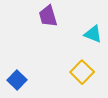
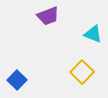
purple trapezoid: rotated 95 degrees counterclockwise
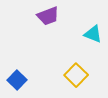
yellow square: moved 6 px left, 3 px down
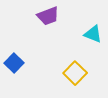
yellow square: moved 1 px left, 2 px up
blue square: moved 3 px left, 17 px up
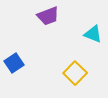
blue square: rotated 12 degrees clockwise
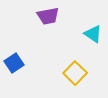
purple trapezoid: rotated 10 degrees clockwise
cyan triangle: rotated 12 degrees clockwise
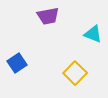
cyan triangle: rotated 12 degrees counterclockwise
blue square: moved 3 px right
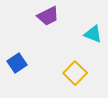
purple trapezoid: rotated 15 degrees counterclockwise
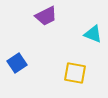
purple trapezoid: moved 2 px left
yellow square: rotated 35 degrees counterclockwise
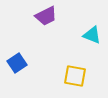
cyan triangle: moved 1 px left, 1 px down
yellow square: moved 3 px down
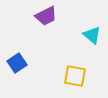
cyan triangle: rotated 18 degrees clockwise
